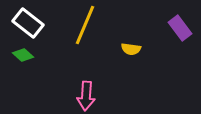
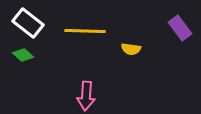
yellow line: moved 6 px down; rotated 69 degrees clockwise
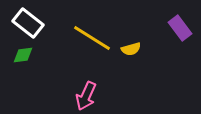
yellow line: moved 7 px right, 7 px down; rotated 30 degrees clockwise
yellow semicircle: rotated 24 degrees counterclockwise
green diamond: rotated 50 degrees counterclockwise
pink arrow: rotated 20 degrees clockwise
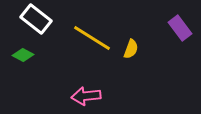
white rectangle: moved 8 px right, 4 px up
yellow semicircle: rotated 54 degrees counterclockwise
green diamond: rotated 35 degrees clockwise
pink arrow: rotated 60 degrees clockwise
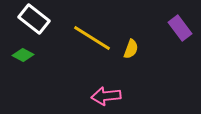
white rectangle: moved 2 px left
pink arrow: moved 20 px right
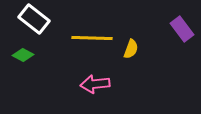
purple rectangle: moved 2 px right, 1 px down
yellow line: rotated 30 degrees counterclockwise
pink arrow: moved 11 px left, 12 px up
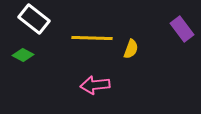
pink arrow: moved 1 px down
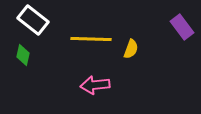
white rectangle: moved 1 px left, 1 px down
purple rectangle: moved 2 px up
yellow line: moved 1 px left, 1 px down
green diamond: rotated 75 degrees clockwise
